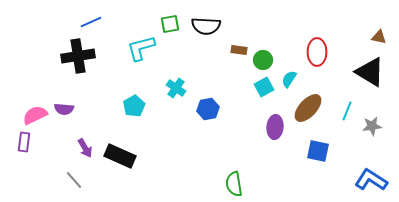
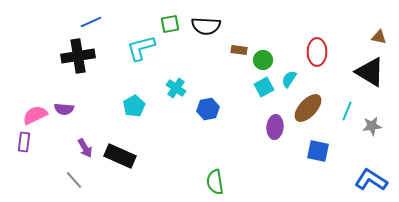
green semicircle: moved 19 px left, 2 px up
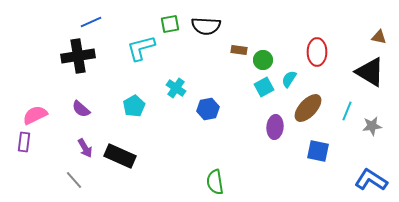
purple semicircle: moved 17 px right; rotated 36 degrees clockwise
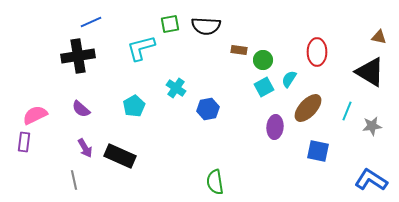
gray line: rotated 30 degrees clockwise
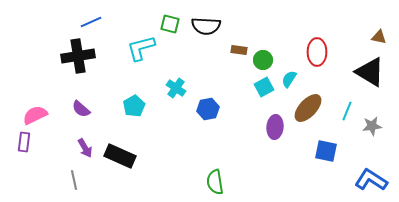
green square: rotated 24 degrees clockwise
blue square: moved 8 px right
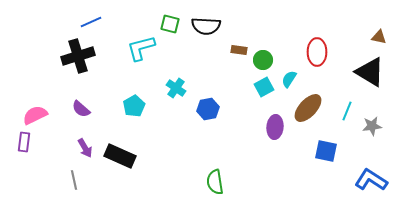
black cross: rotated 8 degrees counterclockwise
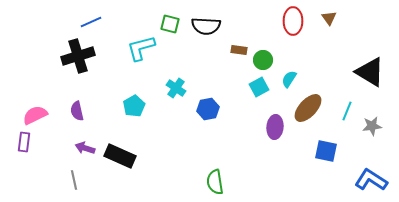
brown triangle: moved 50 px left, 19 px up; rotated 42 degrees clockwise
red ellipse: moved 24 px left, 31 px up
cyan square: moved 5 px left
purple semicircle: moved 4 px left, 2 px down; rotated 36 degrees clockwise
purple arrow: rotated 138 degrees clockwise
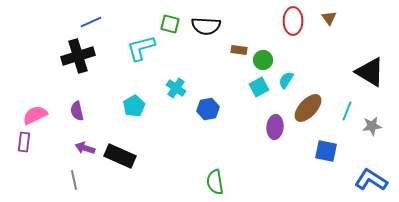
cyan semicircle: moved 3 px left, 1 px down
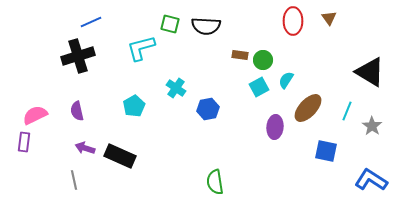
brown rectangle: moved 1 px right, 5 px down
gray star: rotated 30 degrees counterclockwise
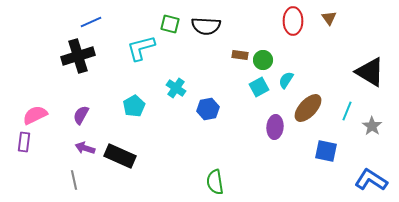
purple semicircle: moved 4 px right, 4 px down; rotated 42 degrees clockwise
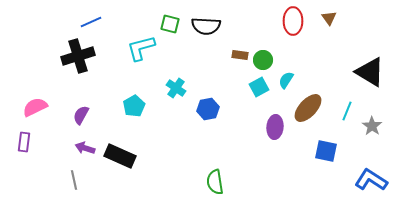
pink semicircle: moved 8 px up
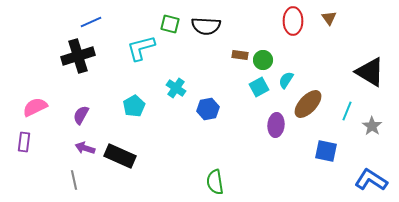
brown ellipse: moved 4 px up
purple ellipse: moved 1 px right, 2 px up
